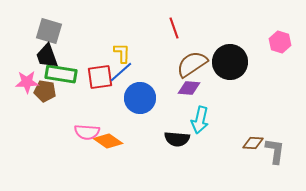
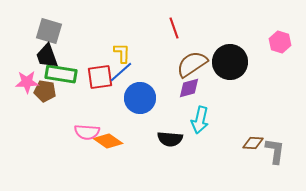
purple diamond: rotated 20 degrees counterclockwise
black semicircle: moved 7 px left
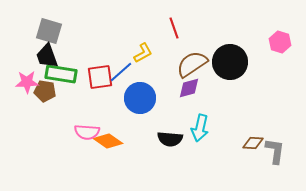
yellow L-shape: moved 21 px right; rotated 60 degrees clockwise
cyan arrow: moved 8 px down
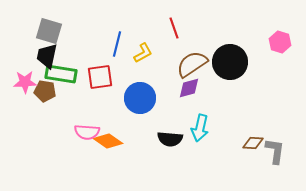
black trapezoid: rotated 32 degrees clockwise
blue line: moved 4 px left, 28 px up; rotated 35 degrees counterclockwise
pink star: moved 2 px left
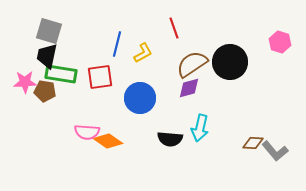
gray L-shape: rotated 132 degrees clockwise
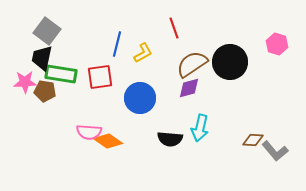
gray square: moved 2 px left; rotated 20 degrees clockwise
pink hexagon: moved 3 px left, 2 px down
black trapezoid: moved 5 px left, 2 px down
pink semicircle: moved 2 px right
brown diamond: moved 3 px up
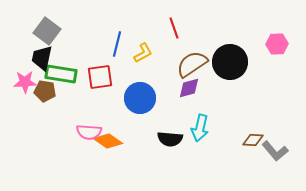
pink hexagon: rotated 20 degrees counterclockwise
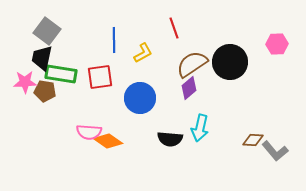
blue line: moved 3 px left, 4 px up; rotated 15 degrees counterclockwise
purple diamond: rotated 25 degrees counterclockwise
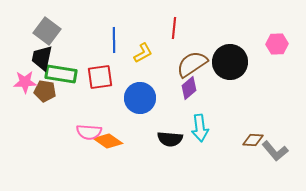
red line: rotated 25 degrees clockwise
cyan arrow: rotated 20 degrees counterclockwise
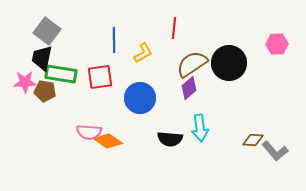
black circle: moved 1 px left, 1 px down
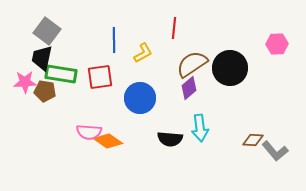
black circle: moved 1 px right, 5 px down
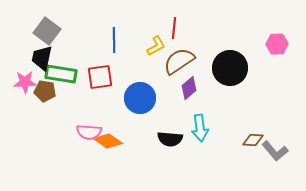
yellow L-shape: moved 13 px right, 7 px up
brown semicircle: moved 13 px left, 3 px up
